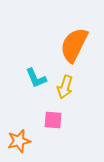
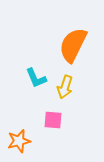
orange semicircle: moved 1 px left
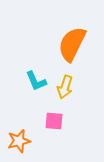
orange semicircle: moved 1 px left, 1 px up
cyan L-shape: moved 3 px down
pink square: moved 1 px right, 1 px down
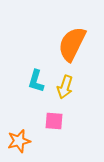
cyan L-shape: rotated 40 degrees clockwise
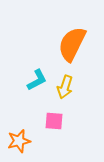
cyan L-shape: moved 1 px right, 1 px up; rotated 135 degrees counterclockwise
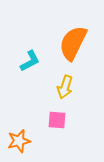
orange semicircle: moved 1 px right, 1 px up
cyan L-shape: moved 7 px left, 19 px up
pink square: moved 3 px right, 1 px up
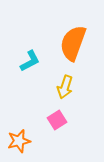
orange semicircle: rotated 6 degrees counterclockwise
pink square: rotated 36 degrees counterclockwise
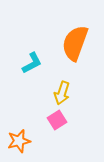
orange semicircle: moved 2 px right
cyan L-shape: moved 2 px right, 2 px down
yellow arrow: moved 3 px left, 6 px down
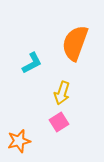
pink square: moved 2 px right, 2 px down
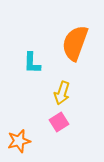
cyan L-shape: rotated 120 degrees clockwise
